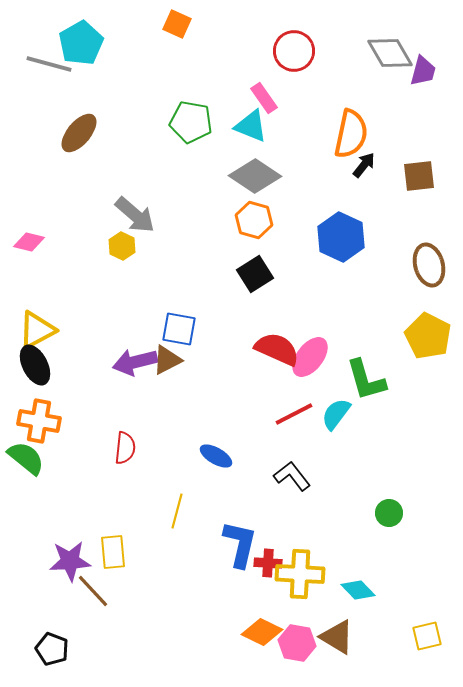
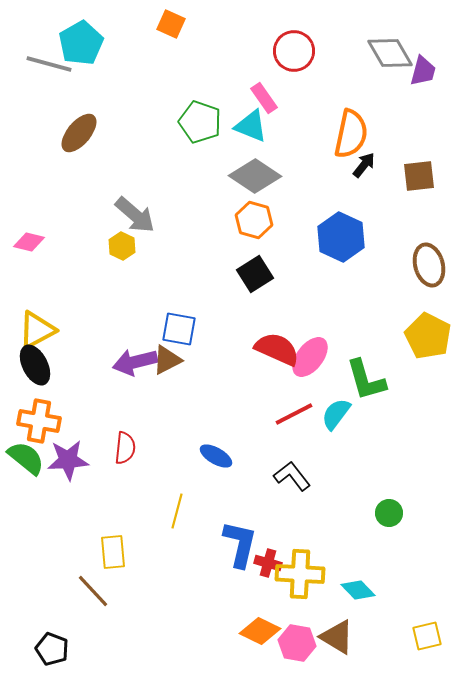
orange square at (177, 24): moved 6 px left
green pentagon at (191, 122): moved 9 px right; rotated 9 degrees clockwise
purple star at (70, 561): moved 2 px left, 101 px up
red cross at (268, 563): rotated 12 degrees clockwise
orange diamond at (262, 632): moved 2 px left, 1 px up
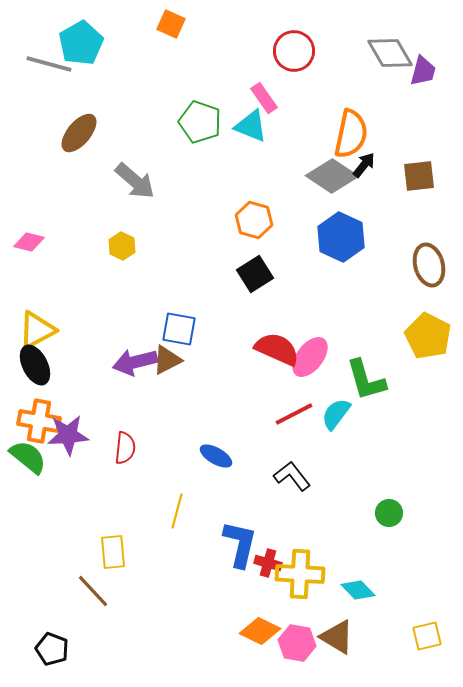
gray diamond at (255, 176): moved 77 px right
gray arrow at (135, 215): moved 34 px up
green semicircle at (26, 458): moved 2 px right, 1 px up
purple star at (68, 460): moved 25 px up
